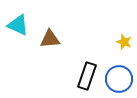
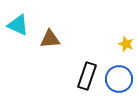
yellow star: moved 2 px right, 2 px down
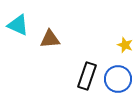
yellow star: moved 1 px left, 1 px down
blue circle: moved 1 px left
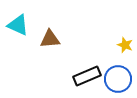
black rectangle: rotated 48 degrees clockwise
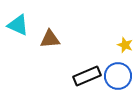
blue circle: moved 3 px up
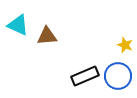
brown triangle: moved 3 px left, 3 px up
black rectangle: moved 2 px left
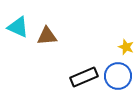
cyan triangle: moved 2 px down
yellow star: moved 1 px right, 2 px down
black rectangle: moved 1 px left, 1 px down
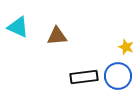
brown triangle: moved 10 px right
black rectangle: rotated 16 degrees clockwise
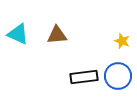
cyan triangle: moved 7 px down
brown triangle: moved 1 px up
yellow star: moved 4 px left, 6 px up
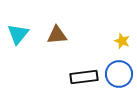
cyan triangle: rotated 45 degrees clockwise
blue circle: moved 1 px right, 2 px up
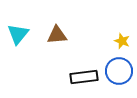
blue circle: moved 3 px up
